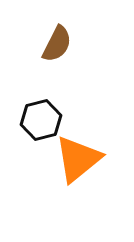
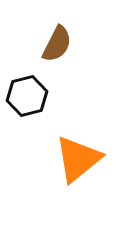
black hexagon: moved 14 px left, 24 px up
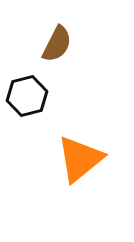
orange triangle: moved 2 px right
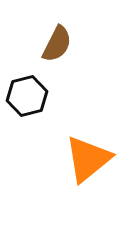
orange triangle: moved 8 px right
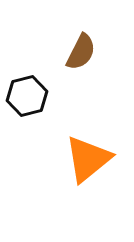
brown semicircle: moved 24 px right, 8 px down
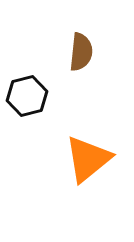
brown semicircle: rotated 21 degrees counterclockwise
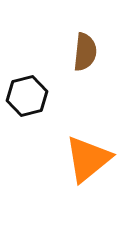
brown semicircle: moved 4 px right
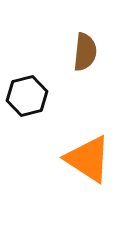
orange triangle: rotated 48 degrees counterclockwise
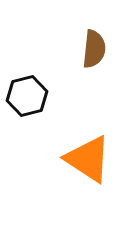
brown semicircle: moved 9 px right, 3 px up
